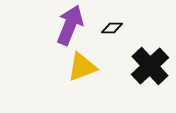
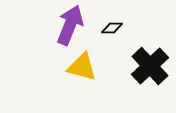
yellow triangle: rotated 36 degrees clockwise
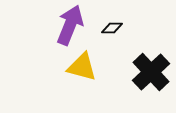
black cross: moved 1 px right, 6 px down
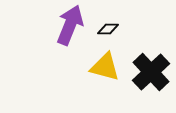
black diamond: moved 4 px left, 1 px down
yellow triangle: moved 23 px right
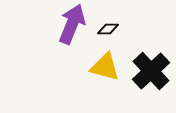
purple arrow: moved 2 px right, 1 px up
black cross: moved 1 px up
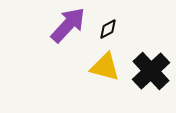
purple arrow: moved 4 px left, 1 px down; rotated 21 degrees clockwise
black diamond: rotated 30 degrees counterclockwise
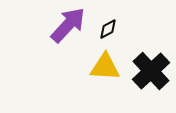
yellow triangle: rotated 12 degrees counterclockwise
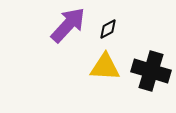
black cross: rotated 30 degrees counterclockwise
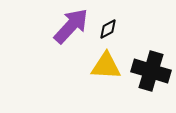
purple arrow: moved 3 px right, 1 px down
yellow triangle: moved 1 px right, 1 px up
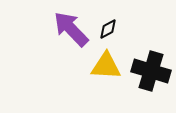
purple arrow: moved 3 px down; rotated 87 degrees counterclockwise
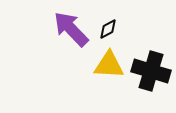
yellow triangle: moved 3 px right, 1 px up
